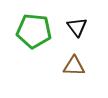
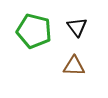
green pentagon: rotated 8 degrees clockwise
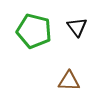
brown triangle: moved 5 px left, 15 px down
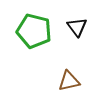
brown triangle: rotated 15 degrees counterclockwise
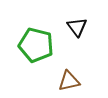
green pentagon: moved 2 px right, 14 px down
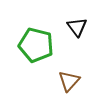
brown triangle: rotated 35 degrees counterclockwise
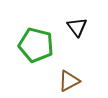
brown triangle: rotated 20 degrees clockwise
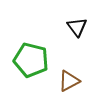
green pentagon: moved 5 px left, 15 px down
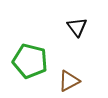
green pentagon: moved 1 px left, 1 px down
